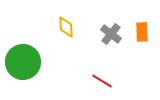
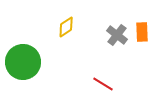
yellow diamond: rotated 60 degrees clockwise
gray cross: moved 6 px right, 1 px down
red line: moved 1 px right, 3 px down
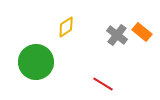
orange rectangle: rotated 48 degrees counterclockwise
green circle: moved 13 px right
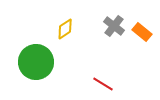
yellow diamond: moved 1 px left, 2 px down
gray cross: moved 3 px left, 9 px up
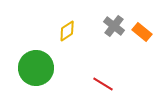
yellow diamond: moved 2 px right, 2 px down
green circle: moved 6 px down
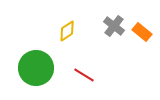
red line: moved 19 px left, 9 px up
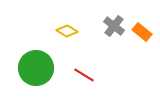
yellow diamond: rotated 65 degrees clockwise
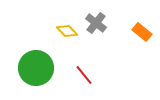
gray cross: moved 18 px left, 3 px up
yellow diamond: rotated 15 degrees clockwise
red line: rotated 20 degrees clockwise
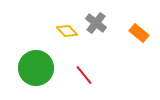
orange rectangle: moved 3 px left, 1 px down
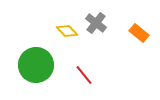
green circle: moved 3 px up
